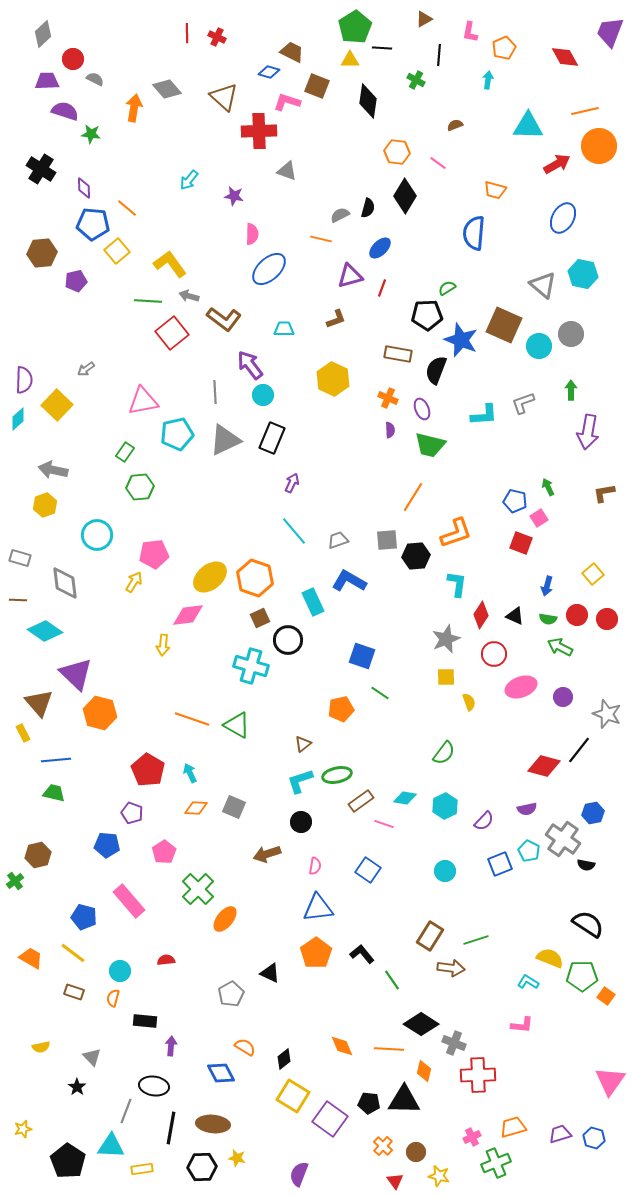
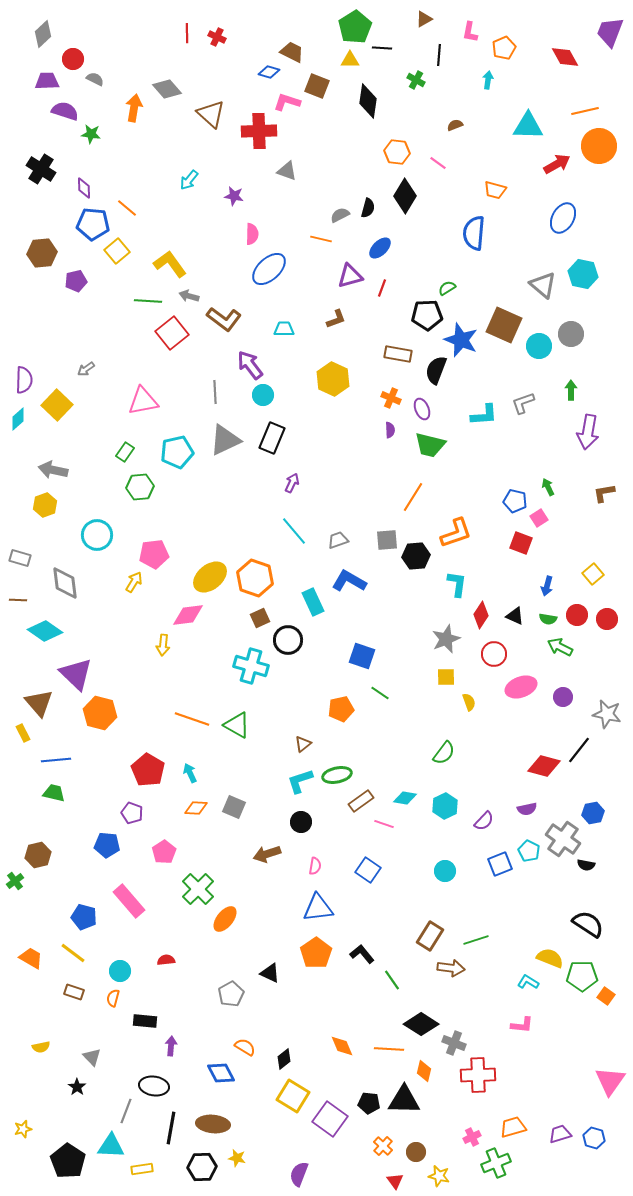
brown triangle at (224, 97): moved 13 px left, 17 px down
orange cross at (388, 398): moved 3 px right
cyan pentagon at (177, 434): moved 18 px down
gray star at (607, 714): rotated 8 degrees counterclockwise
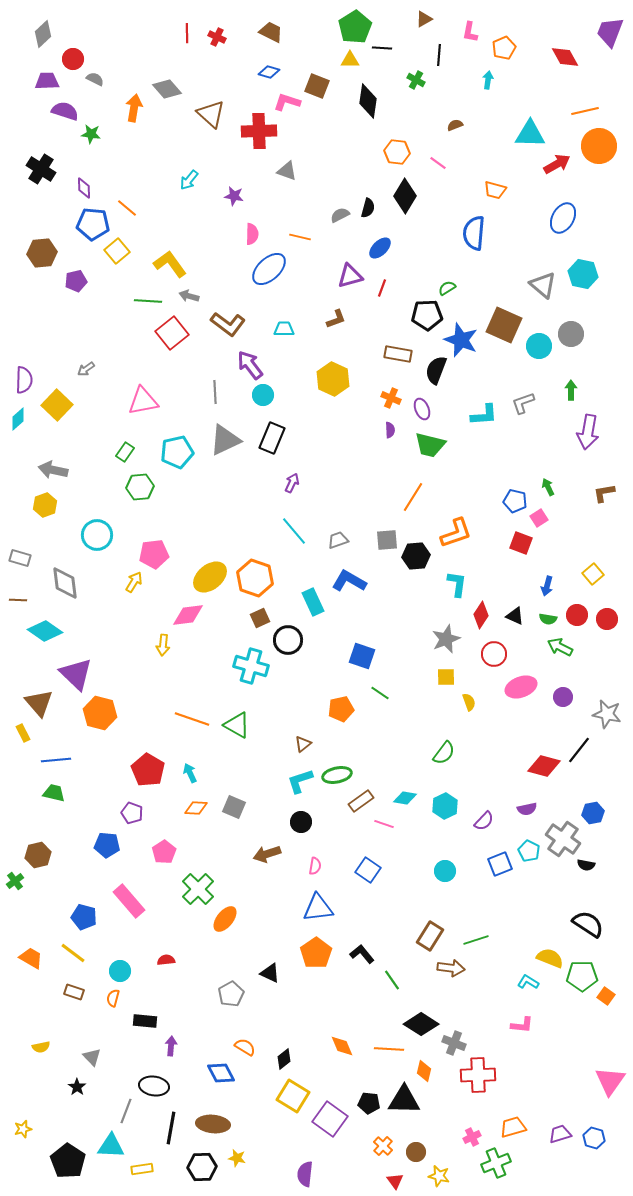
brown trapezoid at (292, 52): moved 21 px left, 20 px up
cyan triangle at (528, 126): moved 2 px right, 8 px down
orange line at (321, 239): moved 21 px left, 2 px up
brown L-shape at (224, 319): moved 4 px right, 5 px down
purple semicircle at (299, 1174): moved 6 px right; rotated 15 degrees counterclockwise
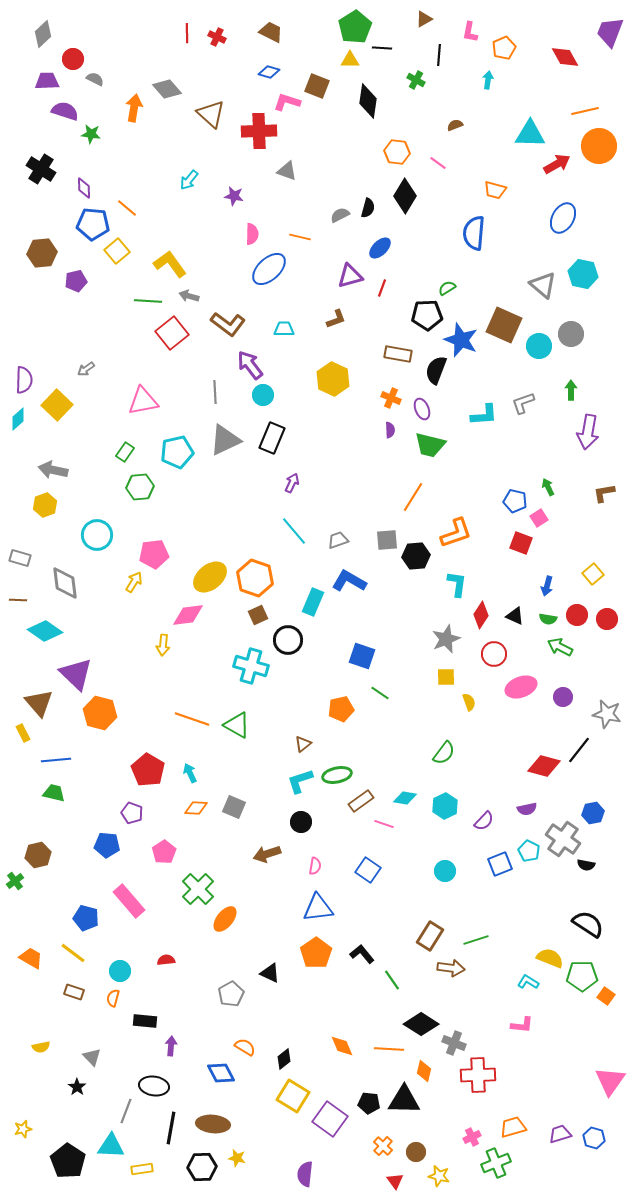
cyan rectangle at (313, 602): rotated 48 degrees clockwise
brown square at (260, 618): moved 2 px left, 3 px up
blue pentagon at (84, 917): moved 2 px right, 1 px down
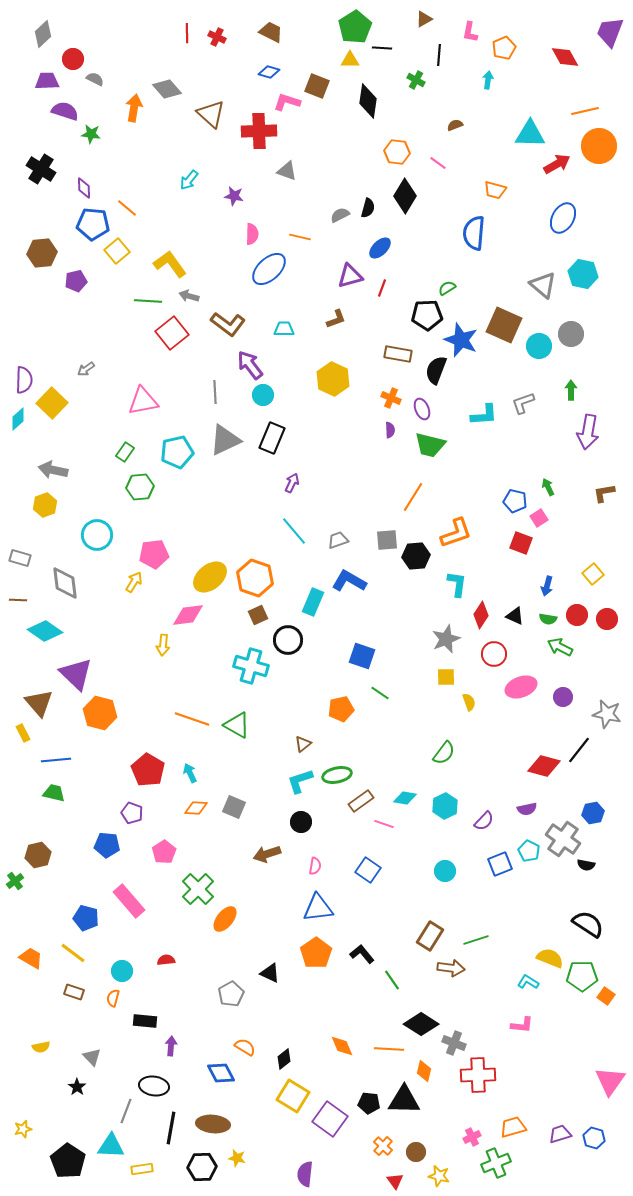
yellow square at (57, 405): moved 5 px left, 2 px up
cyan circle at (120, 971): moved 2 px right
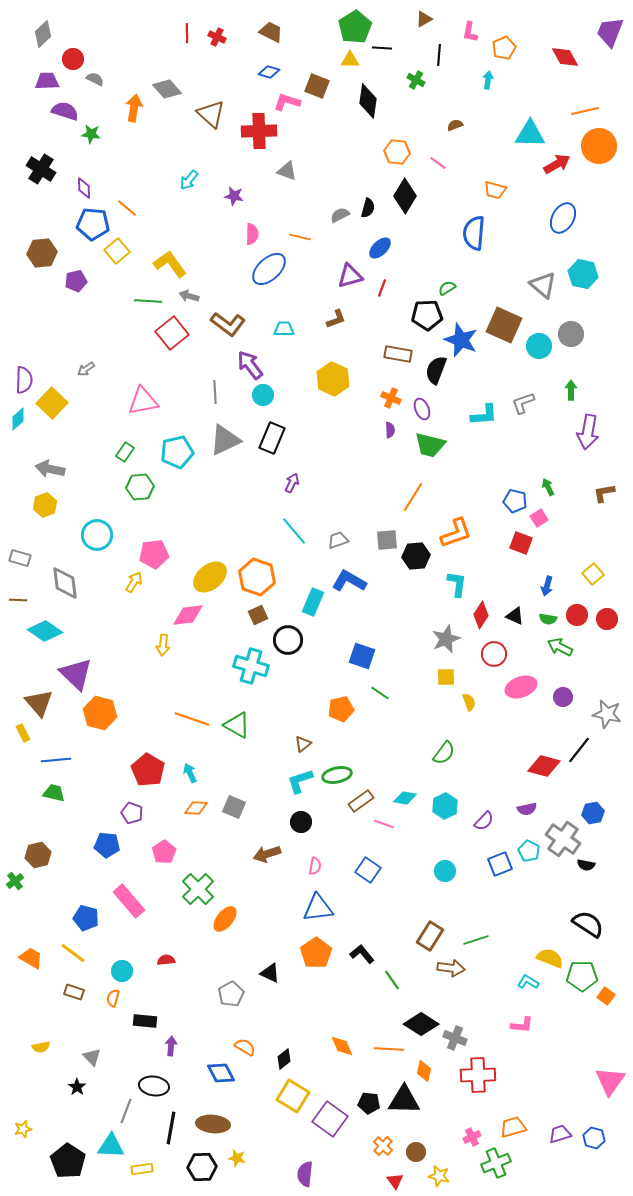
gray arrow at (53, 470): moved 3 px left, 1 px up
orange hexagon at (255, 578): moved 2 px right, 1 px up
gray cross at (454, 1043): moved 1 px right, 5 px up
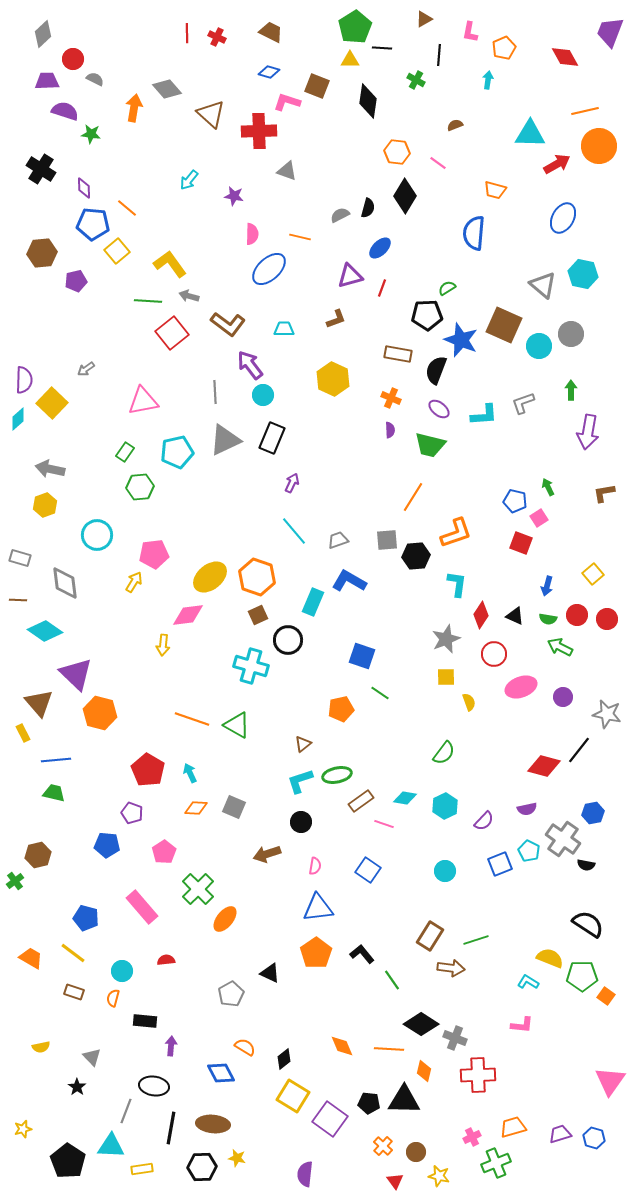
purple ellipse at (422, 409): moved 17 px right; rotated 30 degrees counterclockwise
pink rectangle at (129, 901): moved 13 px right, 6 px down
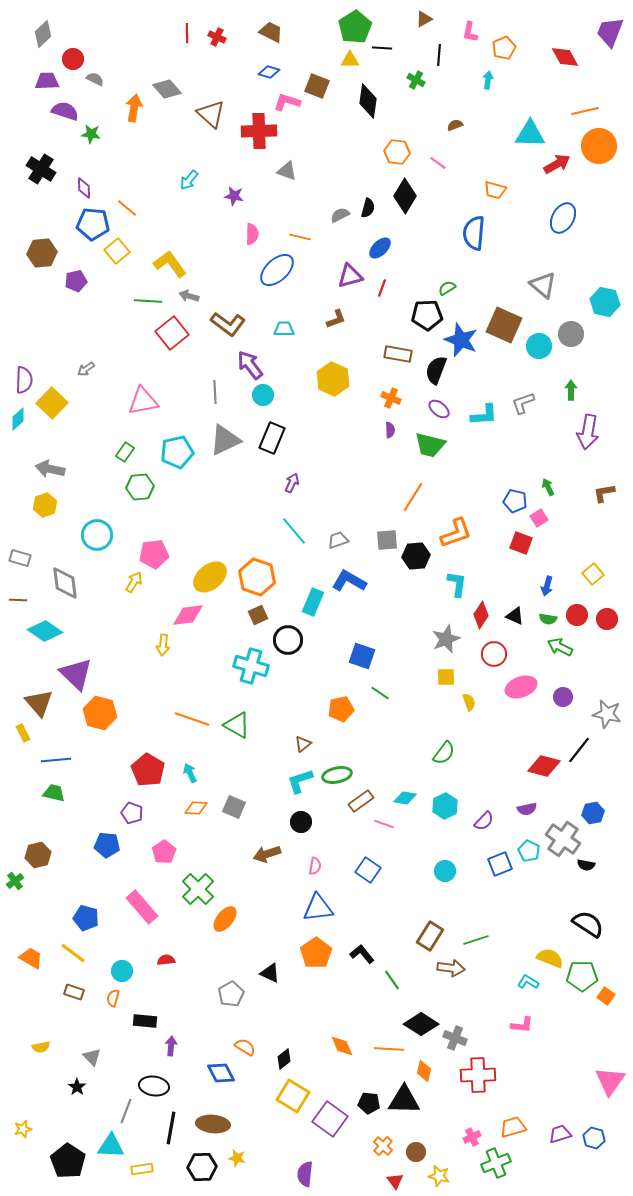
blue ellipse at (269, 269): moved 8 px right, 1 px down
cyan hexagon at (583, 274): moved 22 px right, 28 px down
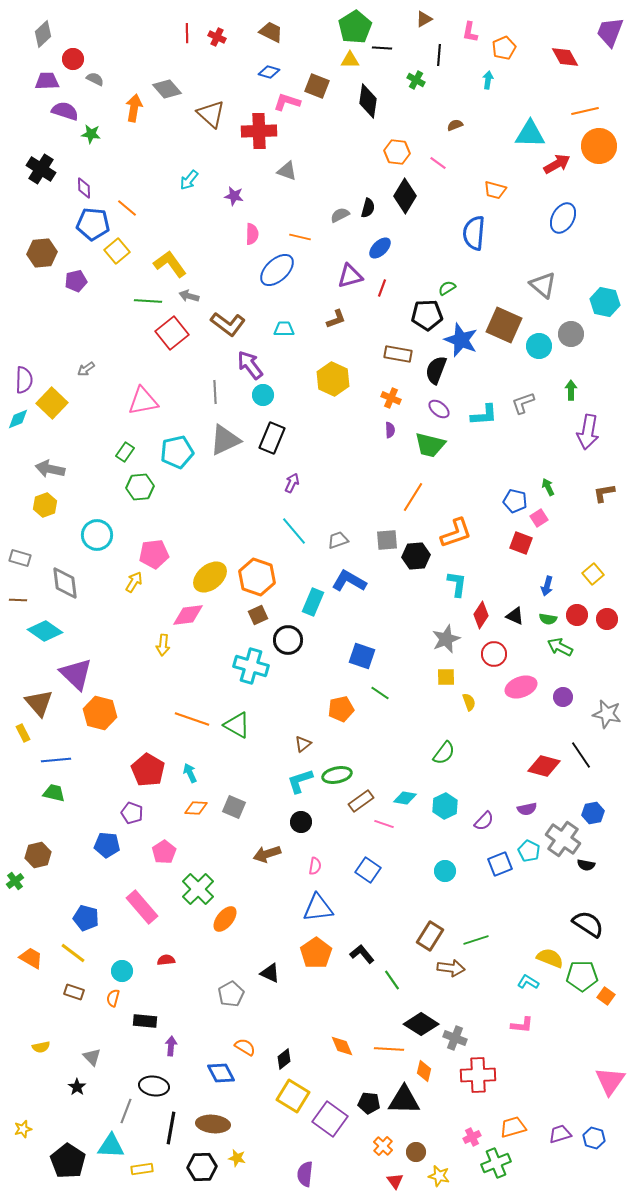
cyan diamond at (18, 419): rotated 20 degrees clockwise
black line at (579, 750): moved 2 px right, 5 px down; rotated 72 degrees counterclockwise
